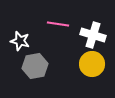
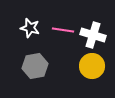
pink line: moved 5 px right, 6 px down
white star: moved 10 px right, 13 px up
yellow circle: moved 2 px down
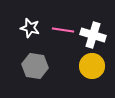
gray hexagon: rotated 20 degrees clockwise
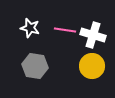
pink line: moved 2 px right
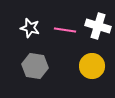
white cross: moved 5 px right, 9 px up
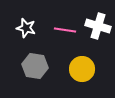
white star: moved 4 px left
yellow circle: moved 10 px left, 3 px down
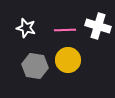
pink line: rotated 10 degrees counterclockwise
yellow circle: moved 14 px left, 9 px up
